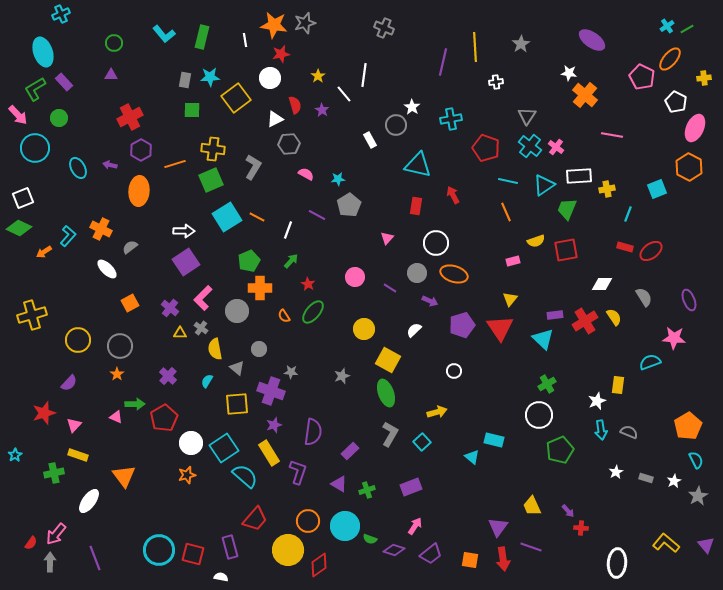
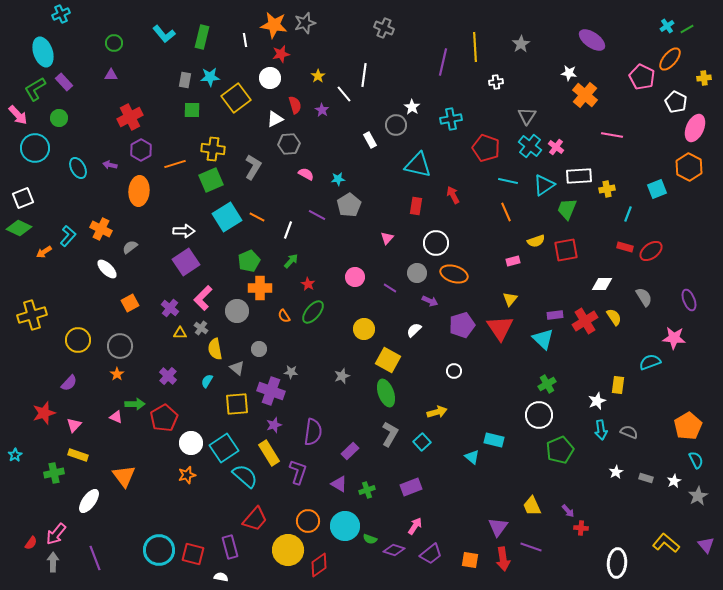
gray arrow at (50, 562): moved 3 px right
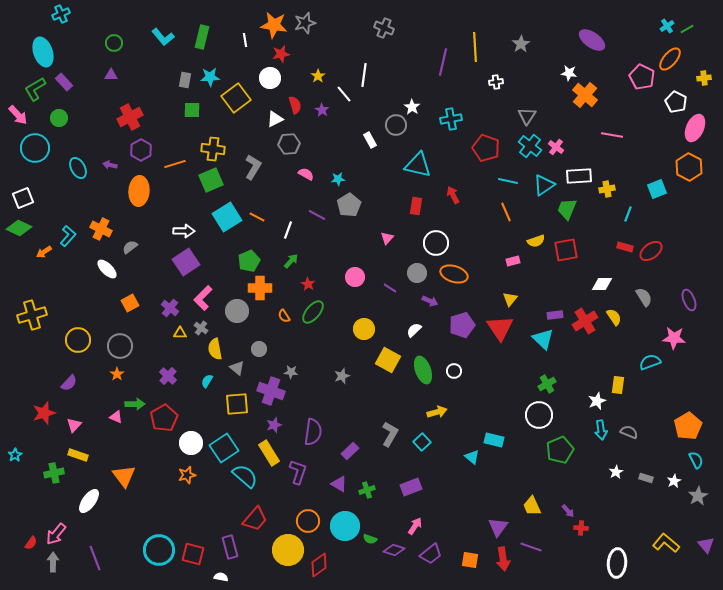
cyan L-shape at (164, 34): moved 1 px left, 3 px down
green ellipse at (386, 393): moved 37 px right, 23 px up
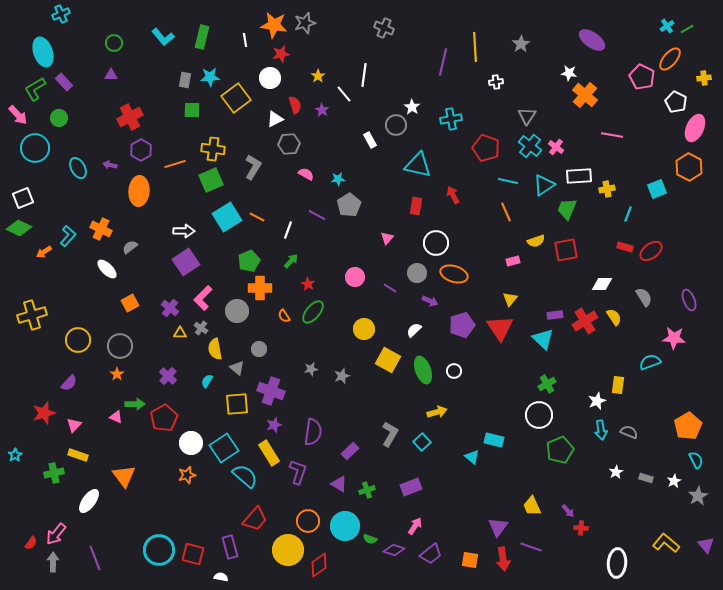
gray star at (291, 372): moved 20 px right, 3 px up; rotated 16 degrees counterclockwise
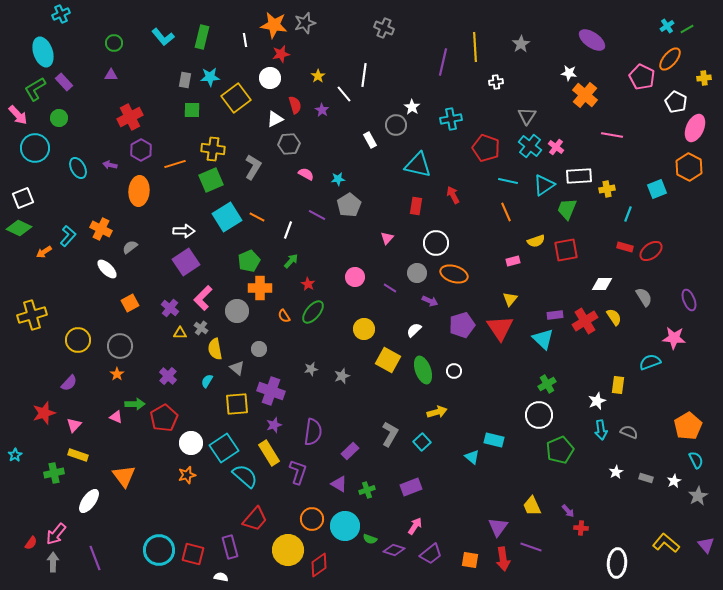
orange circle at (308, 521): moved 4 px right, 2 px up
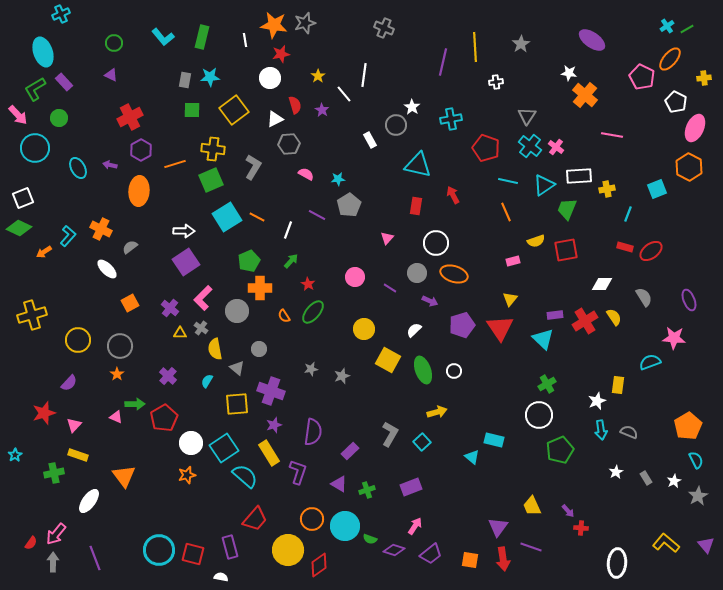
purple triangle at (111, 75): rotated 24 degrees clockwise
yellow square at (236, 98): moved 2 px left, 12 px down
gray rectangle at (646, 478): rotated 40 degrees clockwise
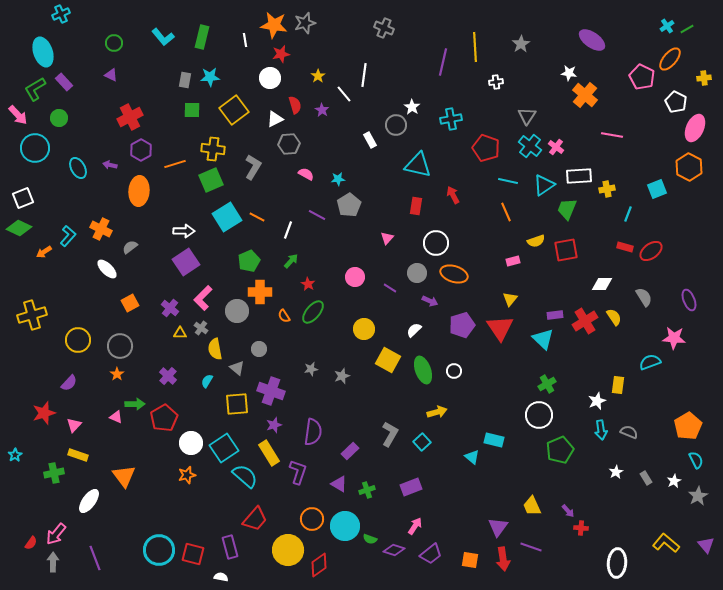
orange cross at (260, 288): moved 4 px down
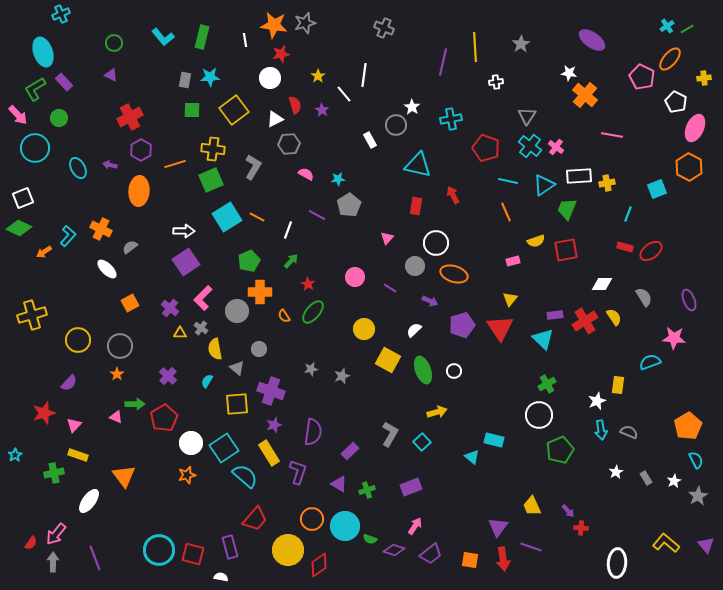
yellow cross at (607, 189): moved 6 px up
gray circle at (417, 273): moved 2 px left, 7 px up
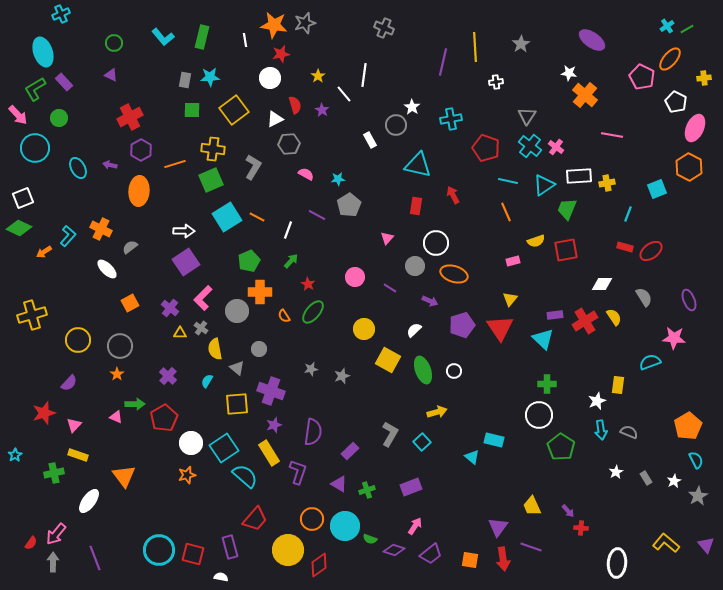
green cross at (547, 384): rotated 30 degrees clockwise
green pentagon at (560, 450): moved 1 px right, 3 px up; rotated 16 degrees counterclockwise
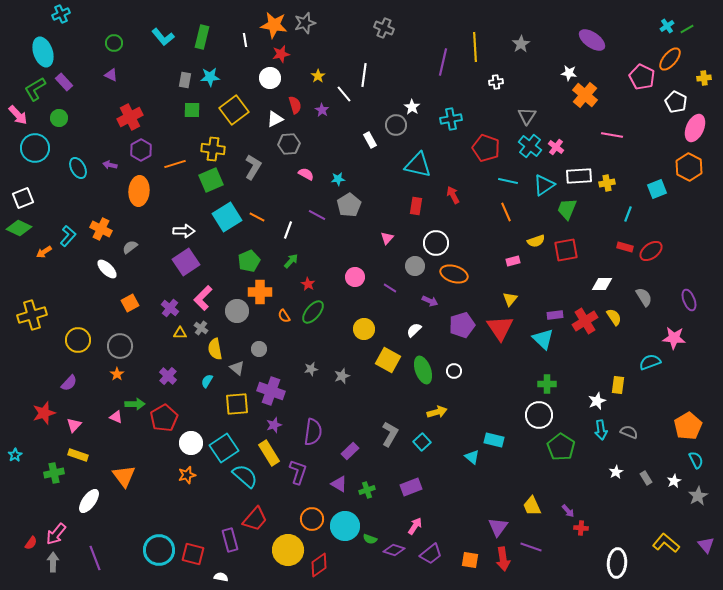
purple rectangle at (230, 547): moved 7 px up
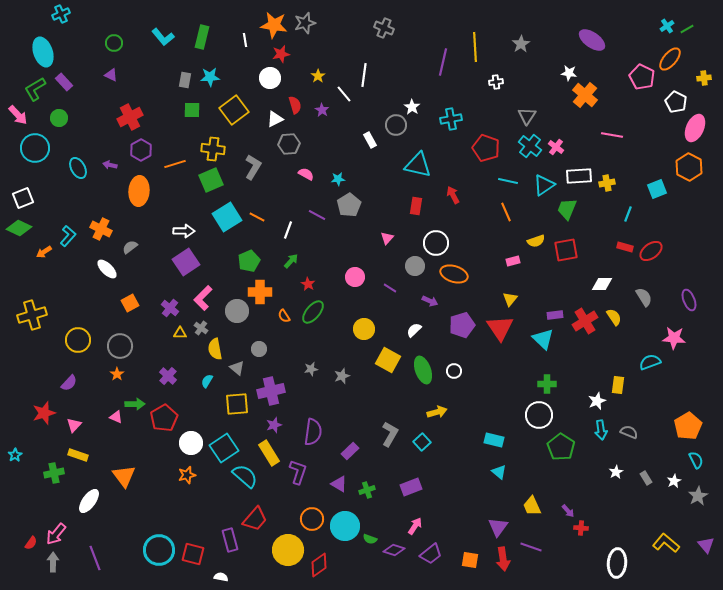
purple cross at (271, 391): rotated 32 degrees counterclockwise
cyan triangle at (472, 457): moved 27 px right, 15 px down
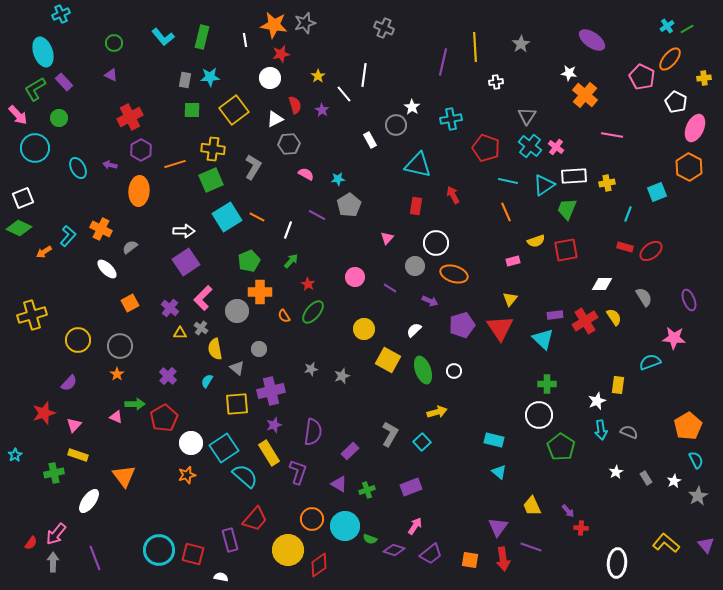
white rectangle at (579, 176): moved 5 px left
cyan square at (657, 189): moved 3 px down
